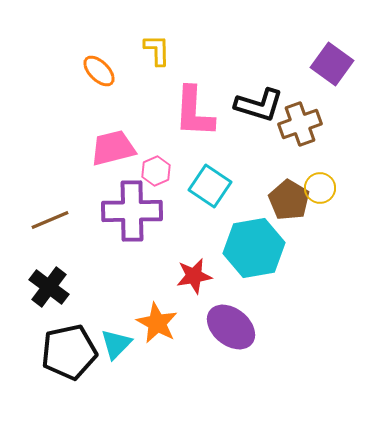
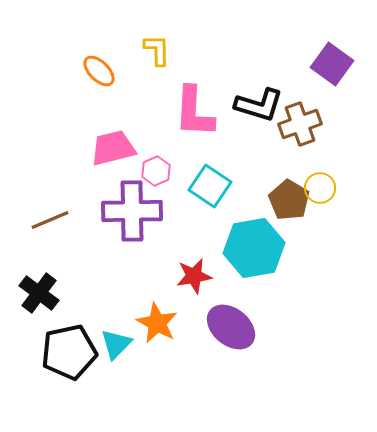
black cross: moved 10 px left, 6 px down
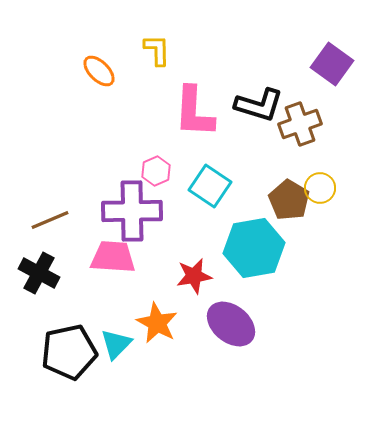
pink trapezoid: moved 109 px down; rotated 18 degrees clockwise
black cross: moved 20 px up; rotated 9 degrees counterclockwise
purple ellipse: moved 3 px up
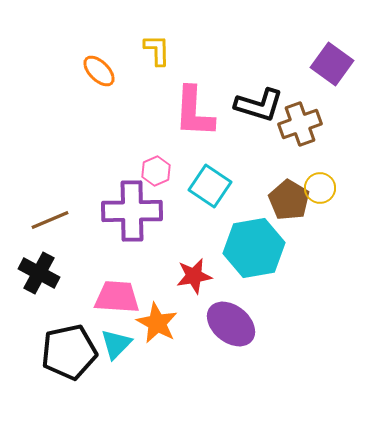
pink trapezoid: moved 4 px right, 40 px down
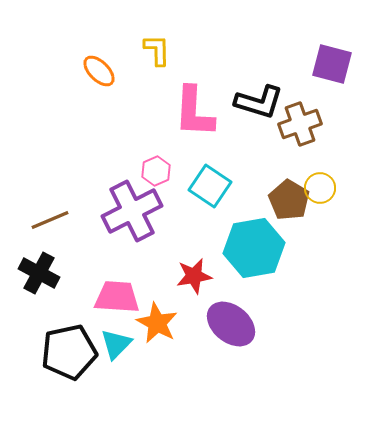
purple square: rotated 21 degrees counterclockwise
black L-shape: moved 3 px up
purple cross: rotated 26 degrees counterclockwise
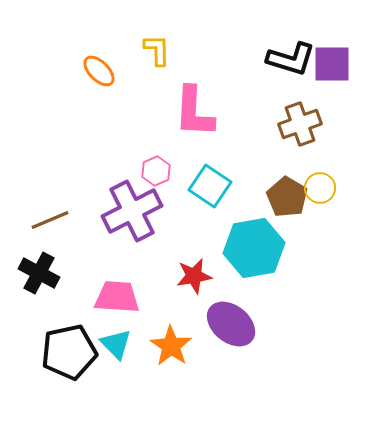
purple square: rotated 15 degrees counterclockwise
black L-shape: moved 32 px right, 43 px up
brown pentagon: moved 2 px left, 3 px up
orange star: moved 14 px right, 23 px down; rotated 6 degrees clockwise
cyan triangle: rotated 28 degrees counterclockwise
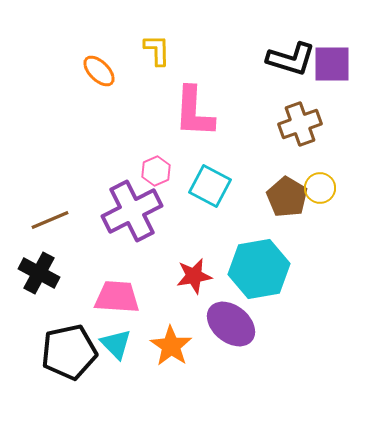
cyan square: rotated 6 degrees counterclockwise
cyan hexagon: moved 5 px right, 21 px down
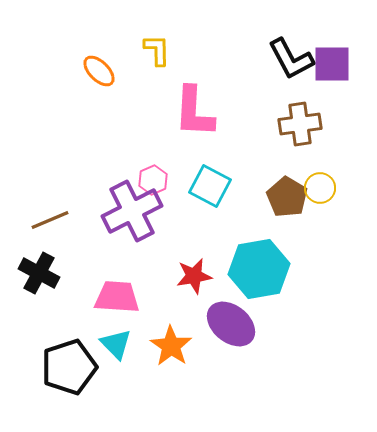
black L-shape: rotated 45 degrees clockwise
brown cross: rotated 12 degrees clockwise
pink hexagon: moved 3 px left, 9 px down
black pentagon: moved 15 px down; rotated 6 degrees counterclockwise
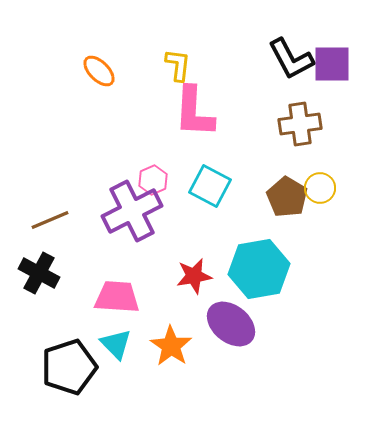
yellow L-shape: moved 21 px right, 15 px down; rotated 8 degrees clockwise
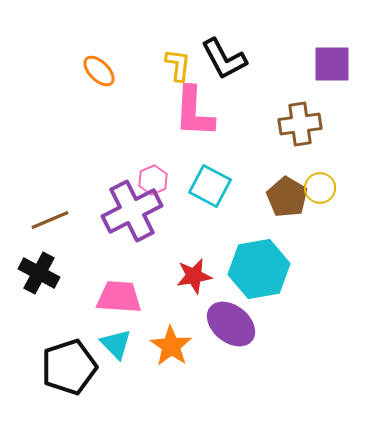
black L-shape: moved 67 px left
pink trapezoid: moved 2 px right
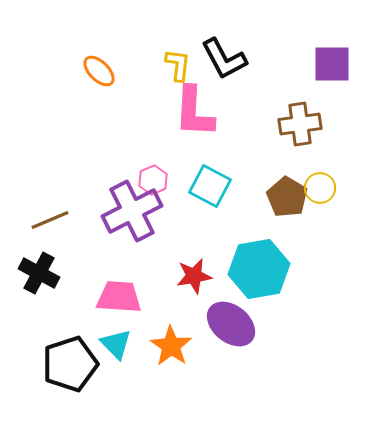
black pentagon: moved 1 px right, 3 px up
